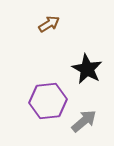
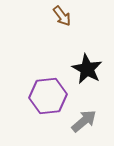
brown arrow: moved 13 px right, 8 px up; rotated 85 degrees clockwise
purple hexagon: moved 5 px up
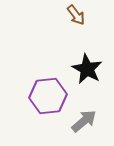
brown arrow: moved 14 px right, 1 px up
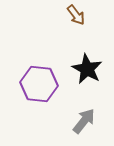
purple hexagon: moved 9 px left, 12 px up; rotated 12 degrees clockwise
gray arrow: rotated 12 degrees counterclockwise
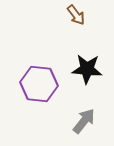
black star: rotated 24 degrees counterclockwise
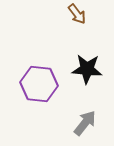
brown arrow: moved 1 px right, 1 px up
gray arrow: moved 1 px right, 2 px down
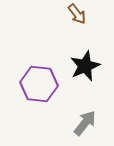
black star: moved 2 px left, 3 px up; rotated 28 degrees counterclockwise
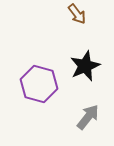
purple hexagon: rotated 9 degrees clockwise
gray arrow: moved 3 px right, 6 px up
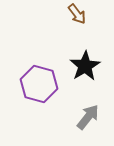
black star: rotated 8 degrees counterclockwise
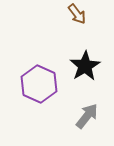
purple hexagon: rotated 9 degrees clockwise
gray arrow: moved 1 px left, 1 px up
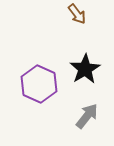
black star: moved 3 px down
